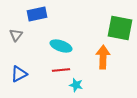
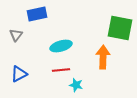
cyan ellipse: rotated 35 degrees counterclockwise
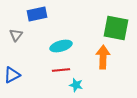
green square: moved 4 px left
blue triangle: moved 7 px left, 1 px down
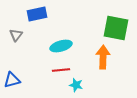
blue triangle: moved 5 px down; rotated 12 degrees clockwise
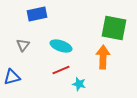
green square: moved 2 px left
gray triangle: moved 7 px right, 10 px down
cyan ellipse: rotated 35 degrees clockwise
red line: rotated 18 degrees counterclockwise
blue triangle: moved 3 px up
cyan star: moved 3 px right, 1 px up
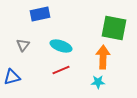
blue rectangle: moved 3 px right
cyan star: moved 19 px right, 2 px up; rotated 16 degrees counterclockwise
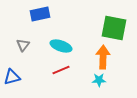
cyan star: moved 1 px right, 2 px up
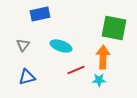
red line: moved 15 px right
blue triangle: moved 15 px right
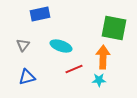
red line: moved 2 px left, 1 px up
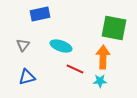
red line: moved 1 px right; rotated 48 degrees clockwise
cyan star: moved 1 px right, 1 px down
